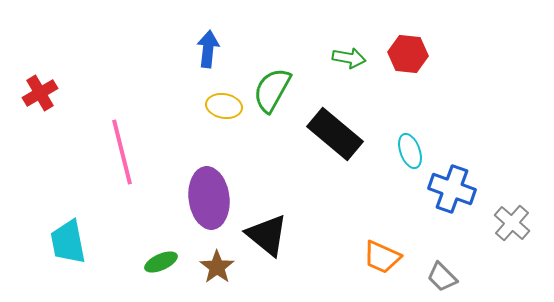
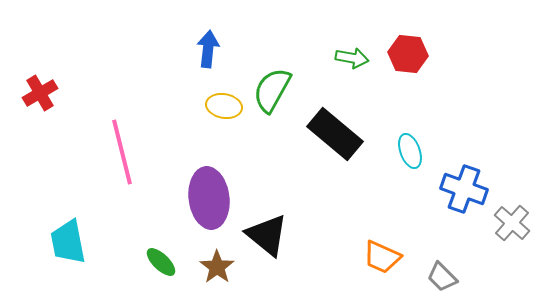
green arrow: moved 3 px right
blue cross: moved 12 px right
green ellipse: rotated 68 degrees clockwise
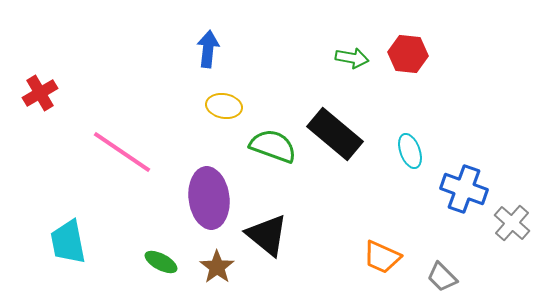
green semicircle: moved 1 px right, 56 px down; rotated 81 degrees clockwise
pink line: rotated 42 degrees counterclockwise
green ellipse: rotated 16 degrees counterclockwise
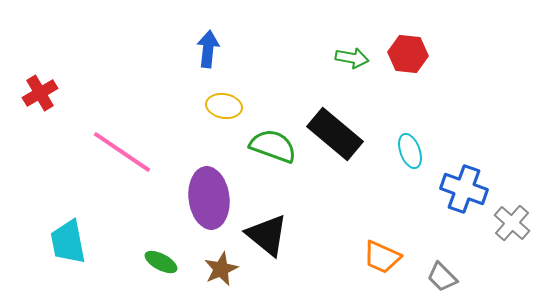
brown star: moved 4 px right, 2 px down; rotated 12 degrees clockwise
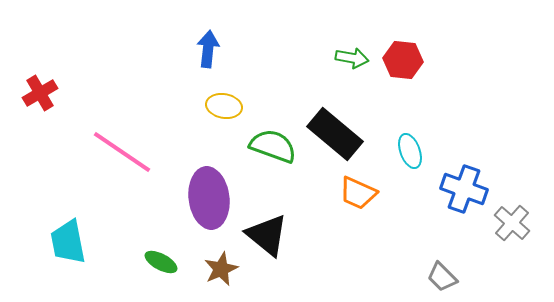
red hexagon: moved 5 px left, 6 px down
orange trapezoid: moved 24 px left, 64 px up
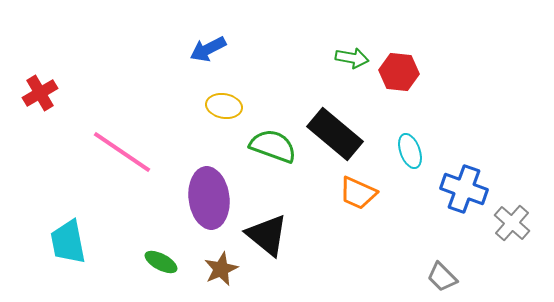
blue arrow: rotated 123 degrees counterclockwise
red hexagon: moved 4 px left, 12 px down
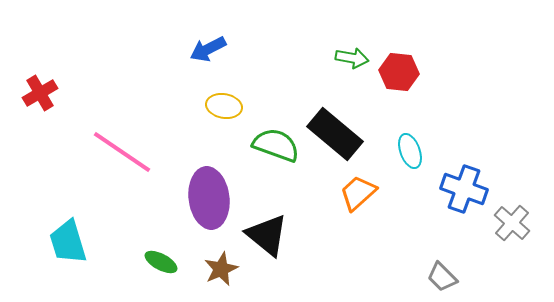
green semicircle: moved 3 px right, 1 px up
orange trapezoid: rotated 114 degrees clockwise
cyan trapezoid: rotated 6 degrees counterclockwise
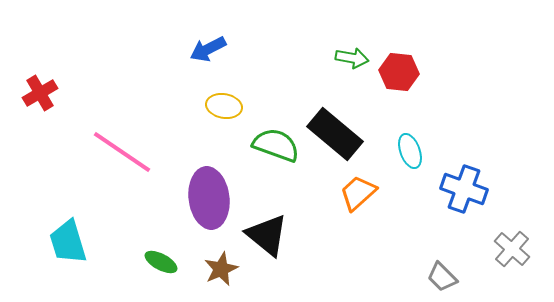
gray cross: moved 26 px down
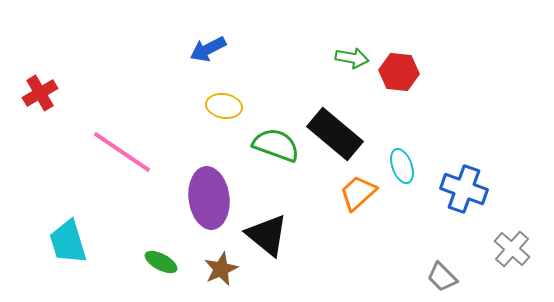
cyan ellipse: moved 8 px left, 15 px down
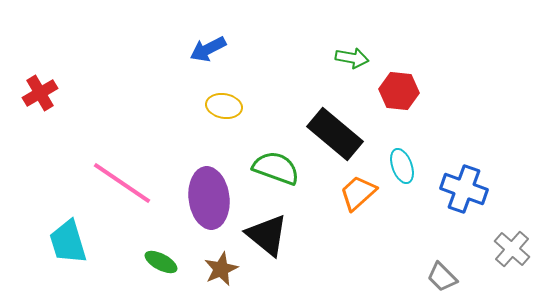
red hexagon: moved 19 px down
green semicircle: moved 23 px down
pink line: moved 31 px down
